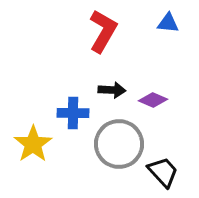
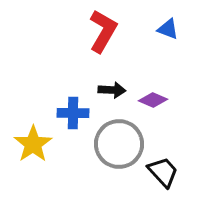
blue triangle: moved 6 px down; rotated 15 degrees clockwise
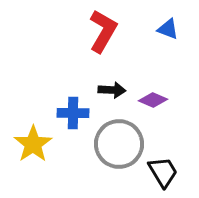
black trapezoid: rotated 12 degrees clockwise
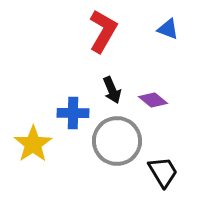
black arrow: rotated 64 degrees clockwise
purple diamond: rotated 16 degrees clockwise
gray circle: moved 2 px left, 3 px up
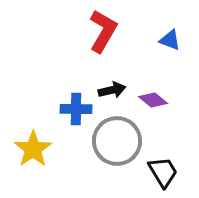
blue triangle: moved 2 px right, 11 px down
black arrow: rotated 80 degrees counterclockwise
blue cross: moved 3 px right, 4 px up
yellow star: moved 5 px down
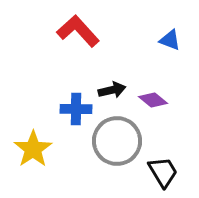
red L-shape: moved 25 px left; rotated 72 degrees counterclockwise
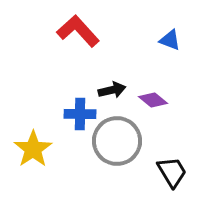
blue cross: moved 4 px right, 5 px down
black trapezoid: moved 9 px right
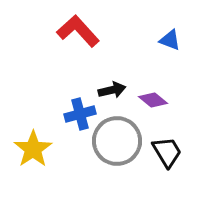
blue cross: rotated 16 degrees counterclockwise
black trapezoid: moved 5 px left, 20 px up
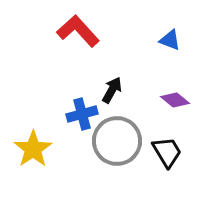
black arrow: rotated 48 degrees counterclockwise
purple diamond: moved 22 px right
blue cross: moved 2 px right
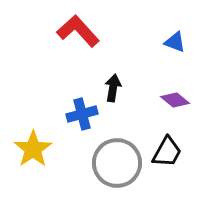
blue triangle: moved 5 px right, 2 px down
black arrow: moved 1 px right, 2 px up; rotated 20 degrees counterclockwise
gray circle: moved 22 px down
black trapezoid: rotated 60 degrees clockwise
